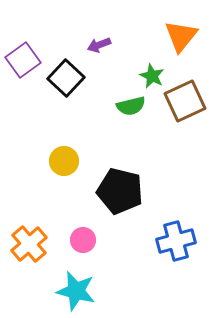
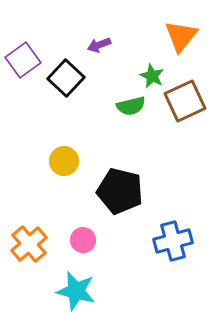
blue cross: moved 3 px left
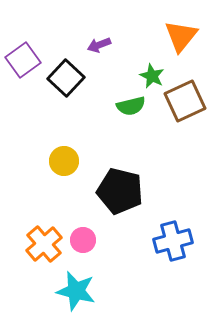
orange cross: moved 15 px right
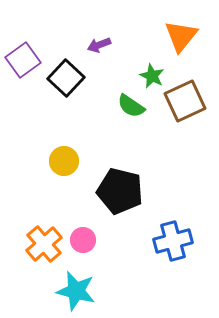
green semicircle: rotated 48 degrees clockwise
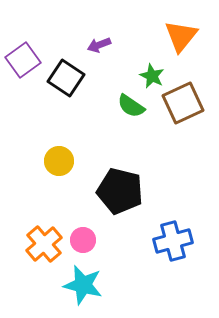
black square: rotated 9 degrees counterclockwise
brown square: moved 2 px left, 2 px down
yellow circle: moved 5 px left
cyan star: moved 7 px right, 6 px up
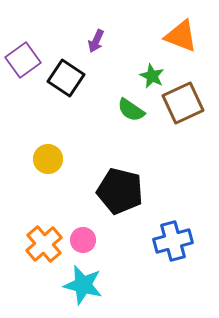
orange triangle: rotated 48 degrees counterclockwise
purple arrow: moved 3 px left, 4 px up; rotated 45 degrees counterclockwise
green semicircle: moved 4 px down
yellow circle: moved 11 px left, 2 px up
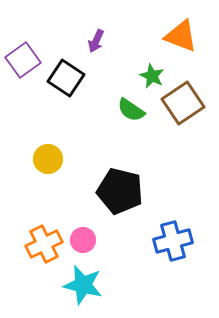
brown square: rotated 9 degrees counterclockwise
orange cross: rotated 15 degrees clockwise
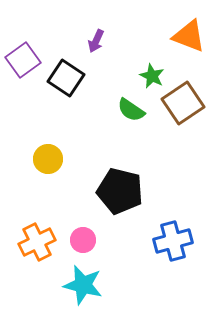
orange triangle: moved 8 px right
orange cross: moved 7 px left, 2 px up
